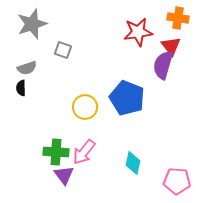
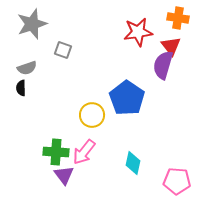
blue pentagon: rotated 12 degrees clockwise
yellow circle: moved 7 px right, 8 px down
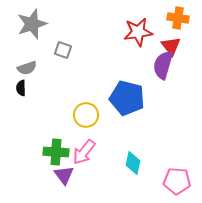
blue pentagon: rotated 20 degrees counterclockwise
yellow circle: moved 6 px left
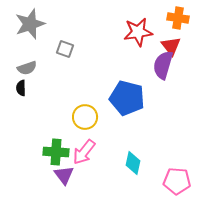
gray star: moved 2 px left
gray square: moved 2 px right, 1 px up
yellow circle: moved 1 px left, 2 px down
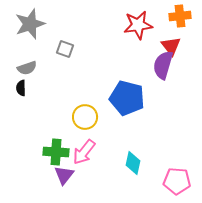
orange cross: moved 2 px right, 2 px up; rotated 15 degrees counterclockwise
red star: moved 7 px up
purple triangle: rotated 15 degrees clockwise
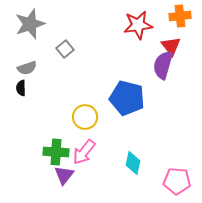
gray square: rotated 30 degrees clockwise
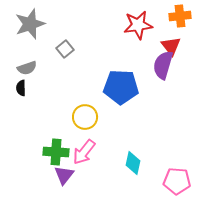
blue pentagon: moved 6 px left, 11 px up; rotated 12 degrees counterclockwise
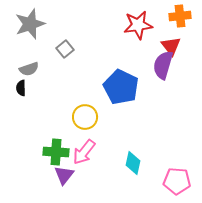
gray semicircle: moved 2 px right, 1 px down
blue pentagon: rotated 24 degrees clockwise
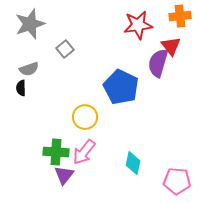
purple semicircle: moved 5 px left, 2 px up
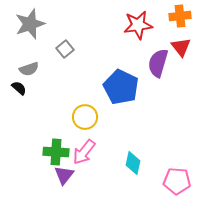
red triangle: moved 10 px right, 1 px down
black semicircle: moved 2 px left; rotated 133 degrees clockwise
